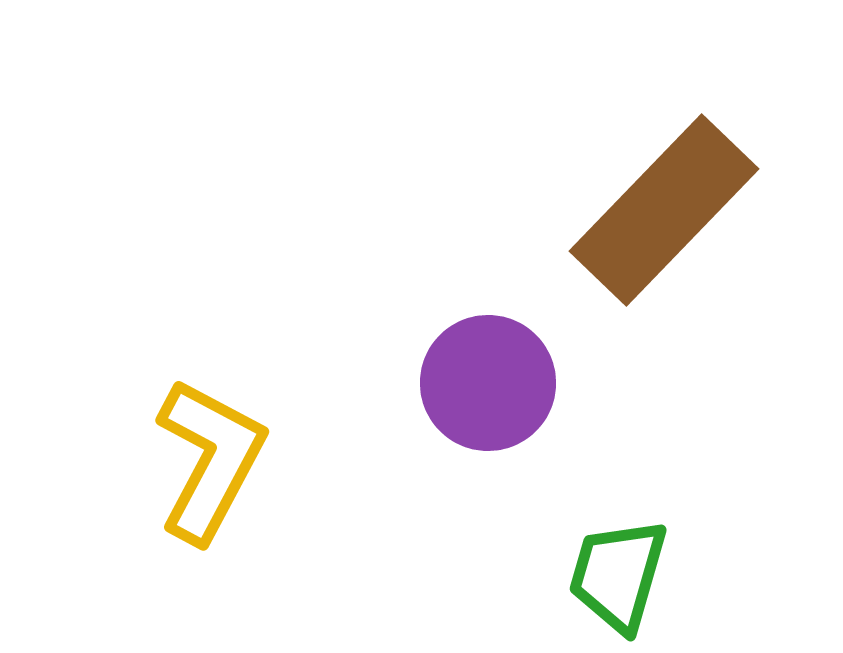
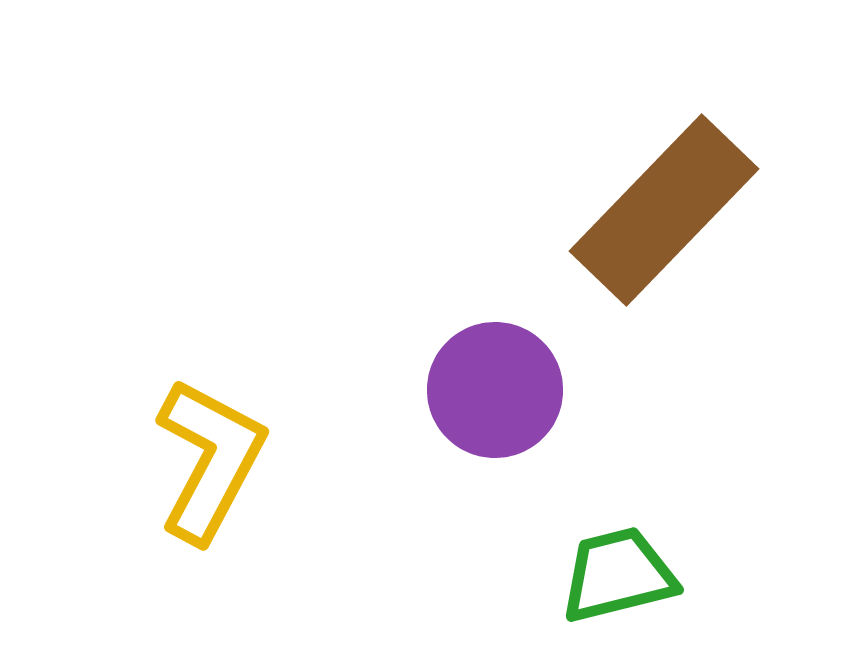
purple circle: moved 7 px right, 7 px down
green trapezoid: rotated 60 degrees clockwise
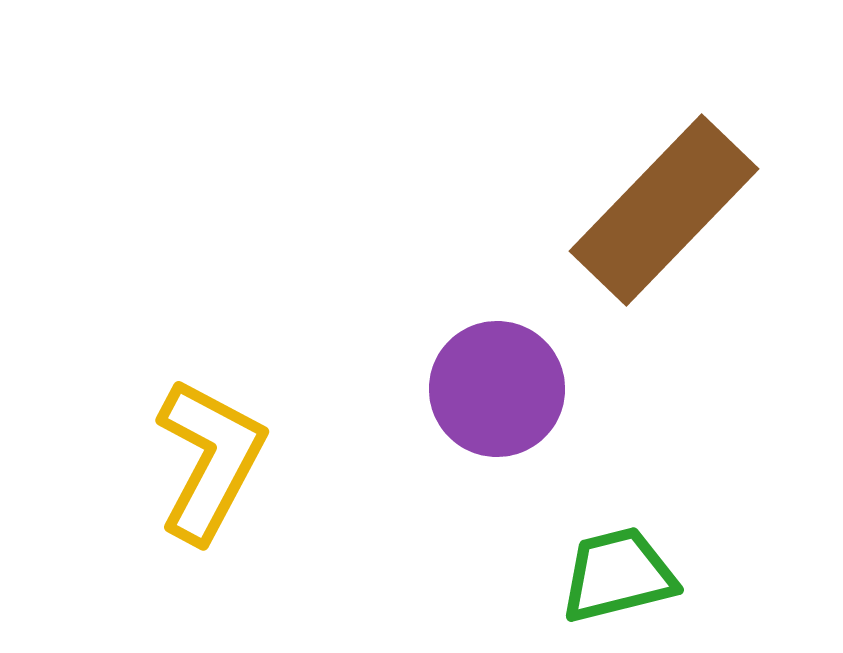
purple circle: moved 2 px right, 1 px up
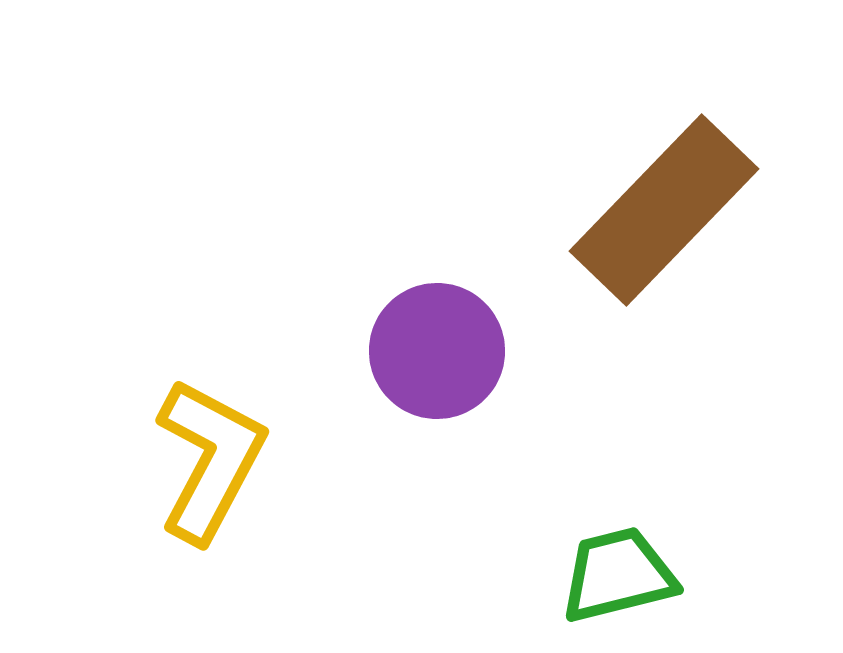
purple circle: moved 60 px left, 38 px up
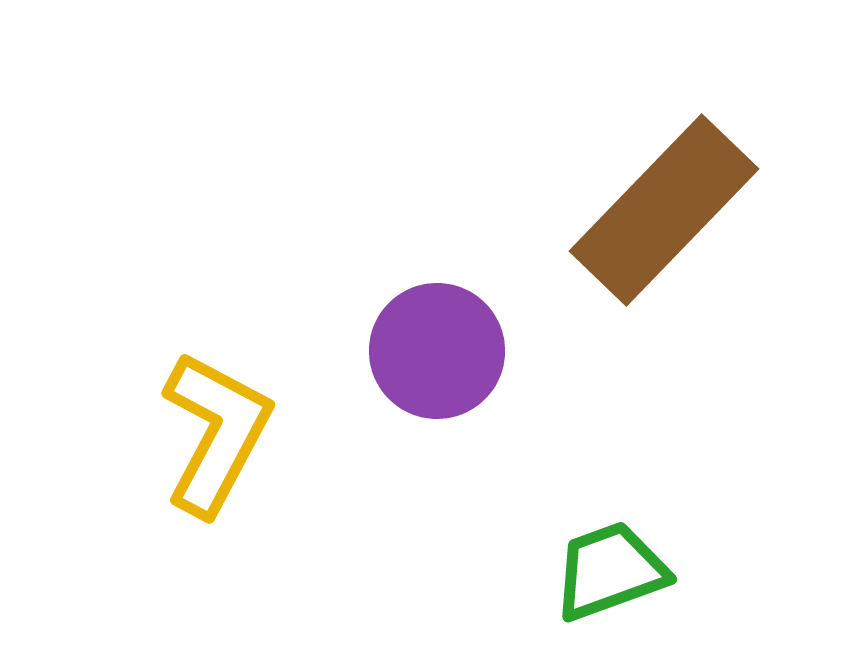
yellow L-shape: moved 6 px right, 27 px up
green trapezoid: moved 8 px left, 4 px up; rotated 6 degrees counterclockwise
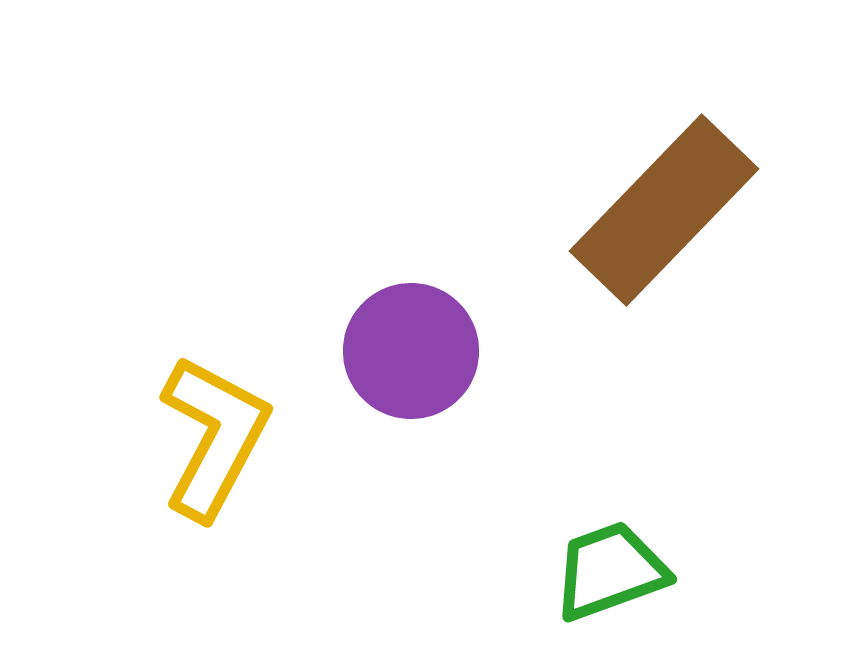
purple circle: moved 26 px left
yellow L-shape: moved 2 px left, 4 px down
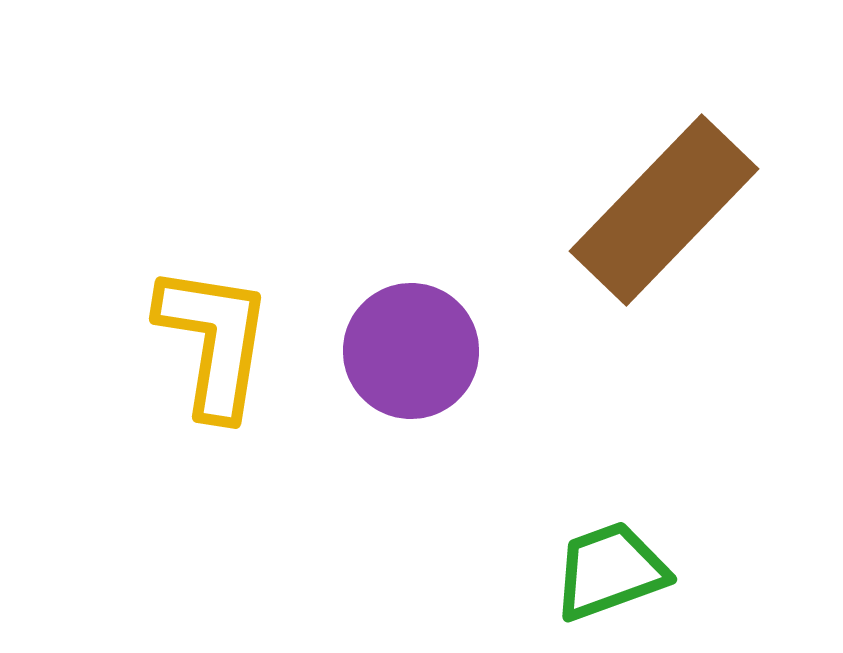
yellow L-shape: moved 96 px up; rotated 19 degrees counterclockwise
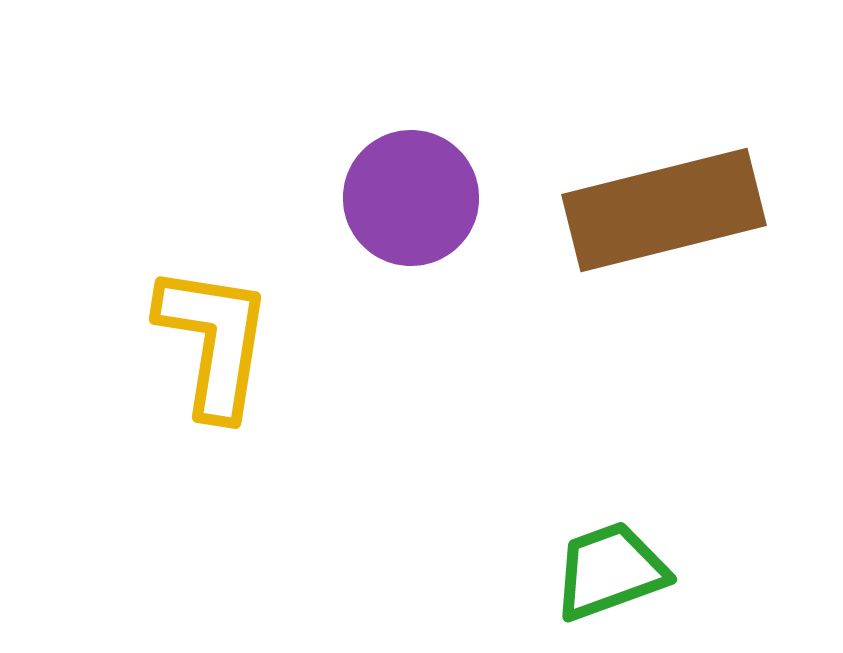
brown rectangle: rotated 32 degrees clockwise
purple circle: moved 153 px up
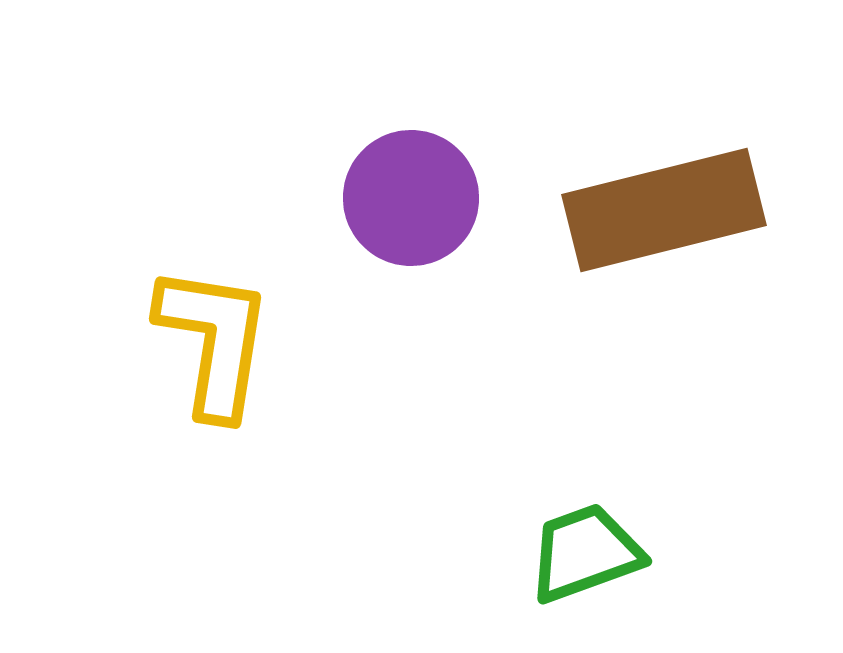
green trapezoid: moved 25 px left, 18 px up
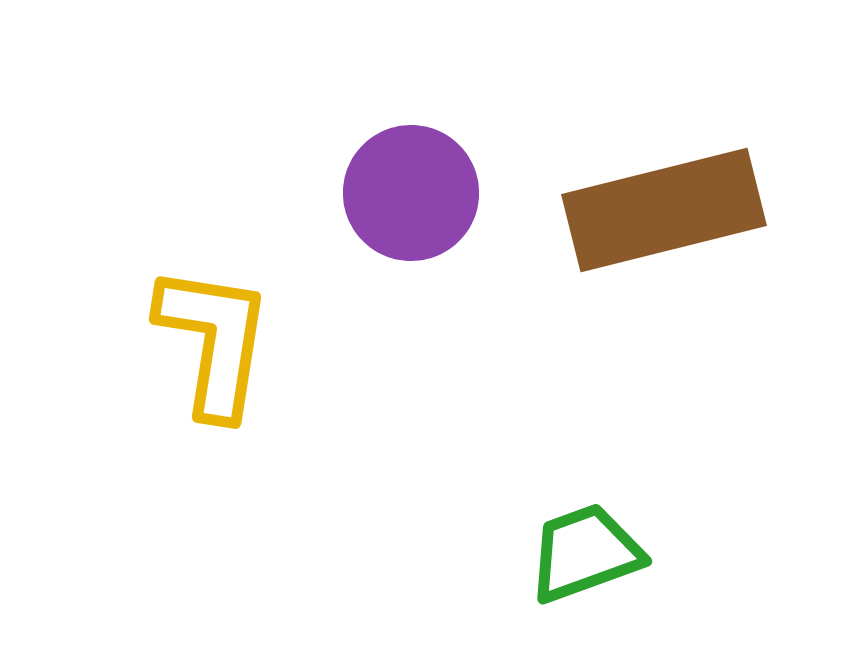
purple circle: moved 5 px up
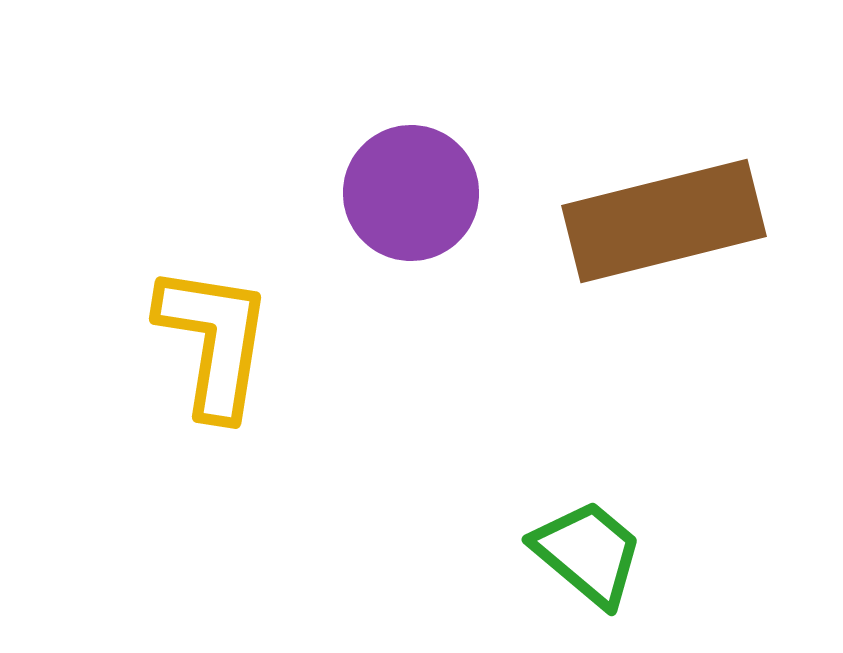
brown rectangle: moved 11 px down
green trapezoid: moved 3 px right; rotated 60 degrees clockwise
